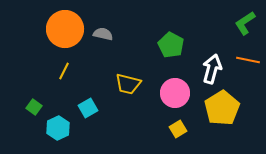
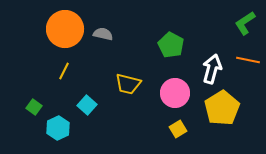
cyan square: moved 1 px left, 3 px up; rotated 18 degrees counterclockwise
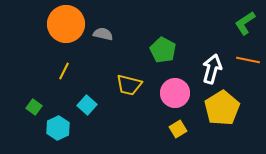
orange circle: moved 1 px right, 5 px up
green pentagon: moved 8 px left, 5 px down
yellow trapezoid: moved 1 px right, 1 px down
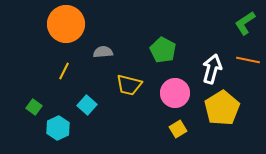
gray semicircle: moved 18 px down; rotated 18 degrees counterclockwise
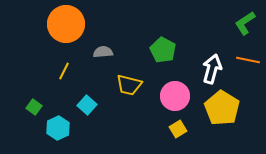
pink circle: moved 3 px down
yellow pentagon: rotated 8 degrees counterclockwise
